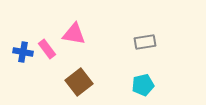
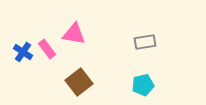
blue cross: rotated 24 degrees clockwise
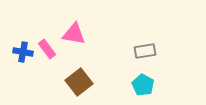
gray rectangle: moved 9 px down
blue cross: rotated 24 degrees counterclockwise
cyan pentagon: rotated 30 degrees counterclockwise
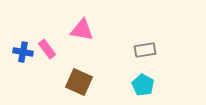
pink triangle: moved 8 px right, 4 px up
gray rectangle: moved 1 px up
brown square: rotated 28 degrees counterclockwise
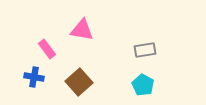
blue cross: moved 11 px right, 25 px down
brown square: rotated 24 degrees clockwise
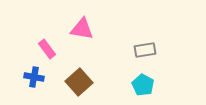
pink triangle: moved 1 px up
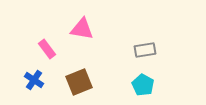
blue cross: moved 3 px down; rotated 24 degrees clockwise
brown square: rotated 20 degrees clockwise
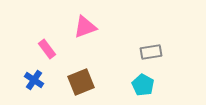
pink triangle: moved 3 px right, 2 px up; rotated 30 degrees counterclockwise
gray rectangle: moved 6 px right, 2 px down
brown square: moved 2 px right
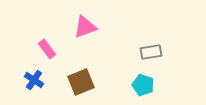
cyan pentagon: rotated 10 degrees counterclockwise
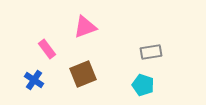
brown square: moved 2 px right, 8 px up
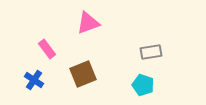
pink triangle: moved 3 px right, 4 px up
